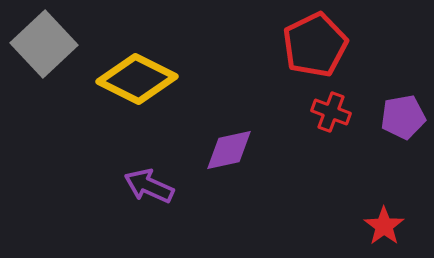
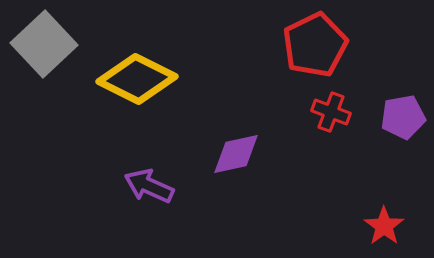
purple diamond: moved 7 px right, 4 px down
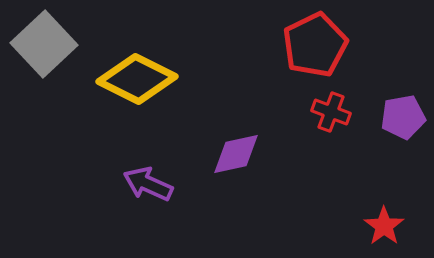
purple arrow: moved 1 px left, 2 px up
